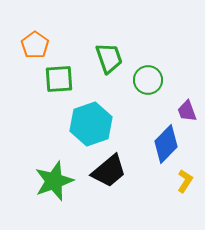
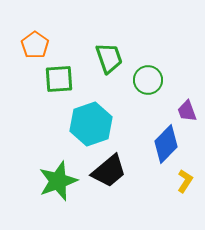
green star: moved 4 px right
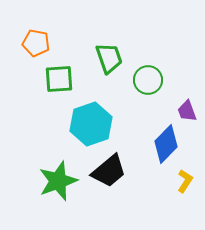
orange pentagon: moved 1 px right, 2 px up; rotated 24 degrees counterclockwise
